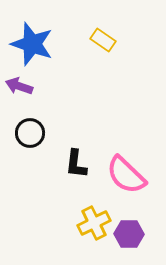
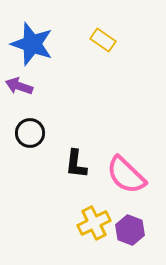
purple hexagon: moved 1 px right, 4 px up; rotated 20 degrees clockwise
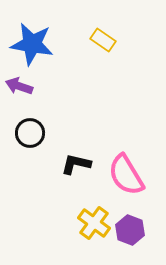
blue star: rotated 9 degrees counterclockwise
black L-shape: rotated 96 degrees clockwise
pink semicircle: rotated 15 degrees clockwise
yellow cross: rotated 28 degrees counterclockwise
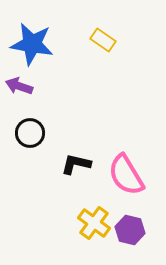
purple hexagon: rotated 8 degrees counterclockwise
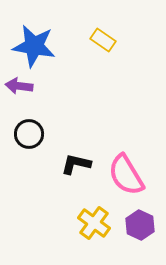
blue star: moved 2 px right, 2 px down
purple arrow: rotated 12 degrees counterclockwise
black circle: moved 1 px left, 1 px down
purple hexagon: moved 10 px right, 5 px up; rotated 12 degrees clockwise
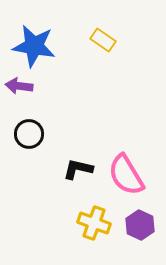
black L-shape: moved 2 px right, 5 px down
yellow cross: rotated 16 degrees counterclockwise
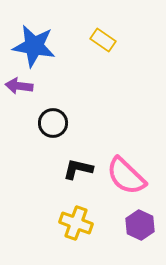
black circle: moved 24 px right, 11 px up
pink semicircle: moved 1 px down; rotated 15 degrees counterclockwise
yellow cross: moved 18 px left
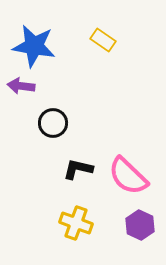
purple arrow: moved 2 px right
pink semicircle: moved 2 px right
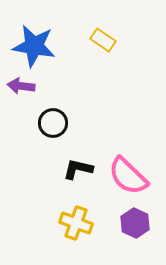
purple hexagon: moved 5 px left, 2 px up
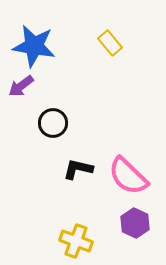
yellow rectangle: moved 7 px right, 3 px down; rotated 15 degrees clockwise
purple arrow: rotated 44 degrees counterclockwise
yellow cross: moved 18 px down
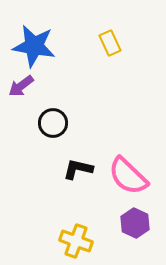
yellow rectangle: rotated 15 degrees clockwise
